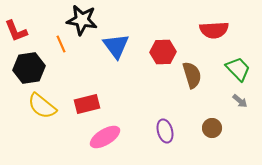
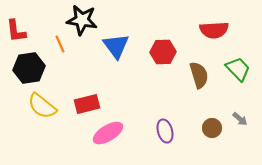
red L-shape: rotated 15 degrees clockwise
orange line: moved 1 px left
brown semicircle: moved 7 px right
gray arrow: moved 18 px down
pink ellipse: moved 3 px right, 4 px up
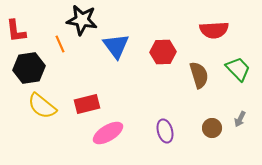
gray arrow: rotated 77 degrees clockwise
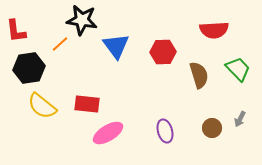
orange line: rotated 72 degrees clockwise
red rectangle: rotated 20 degrees clockwise
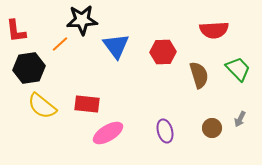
black star: rotated 12 degrees counterclockwise
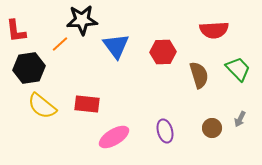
pink ellipse: moved 6 px right, 4 px down
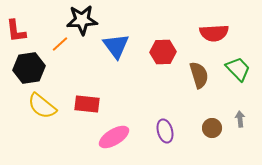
red semicircle: moved 3 px down
gray arrow: rotated 147 degrees clockwise
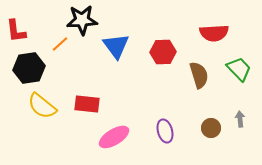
green trapezoid: moved 1 px right
brown circle: moved 1 px left
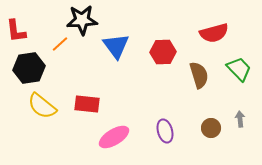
red semicircle: rotated 12 degrees counterclockwise
